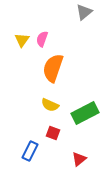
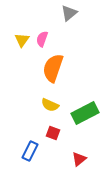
gray triangle: moved 15 px left, 1 px down
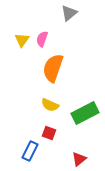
red square: moved 4 px left
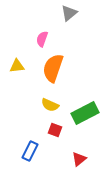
yellow triangle: moved 5 px left, 26 px down; rotated 49 degrees clockwise
red square: moved 6 px right, 3 px up
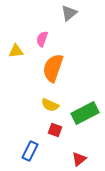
yellow triangle: moved 1 px left, 15 px up
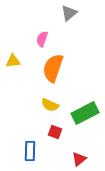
yellow triangle: moved 3 px left, 10 px down
red square: moved 2 px down
blue rectangle: rotated 24 degrees counterclockwise
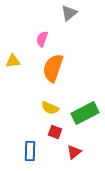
yellow semicircle: moved 3 px down
red triangle: moved 5 px left, 7 px up
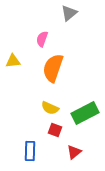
red square: moved 2 px up
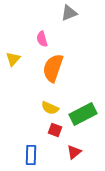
gray triangle: rotated 18 degrees clockwise
pink semicircle: rotated 35 degrees counterclockwise
yellow triangle: moved 2 px up; rotated 42 degrees counterclockwise
green rectangle: moved 2 px left, 1 px down
blue rectangle: moved 1 px right, 4 px down
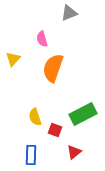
yellow semicircle: moved 15 px left, 9 px down; rotated 48 degrees clockwise
